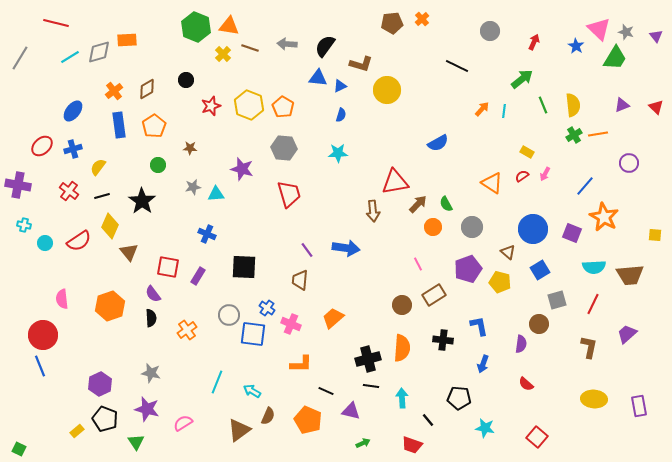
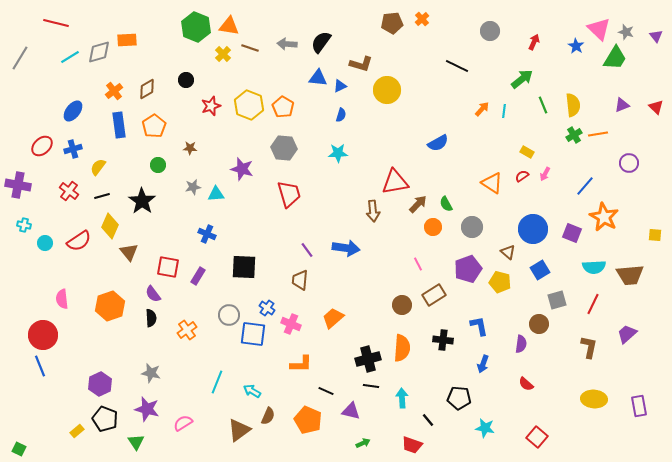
black semicircle at (325, 46): moved 4 px left, 4 px up
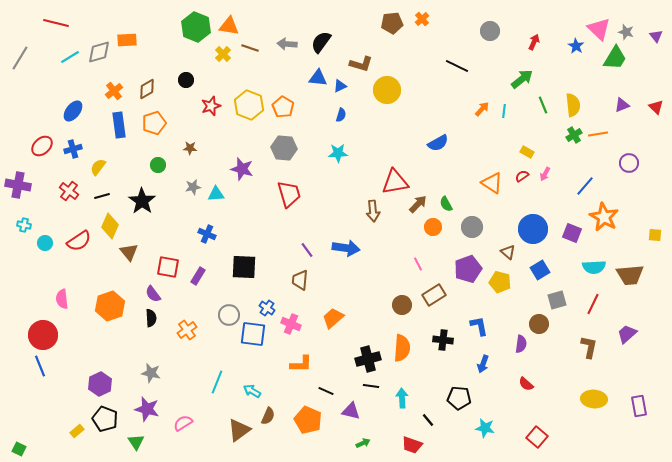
orange pentagon at (154, 126): moved 3 px up; rotated 15 degrees clockwise
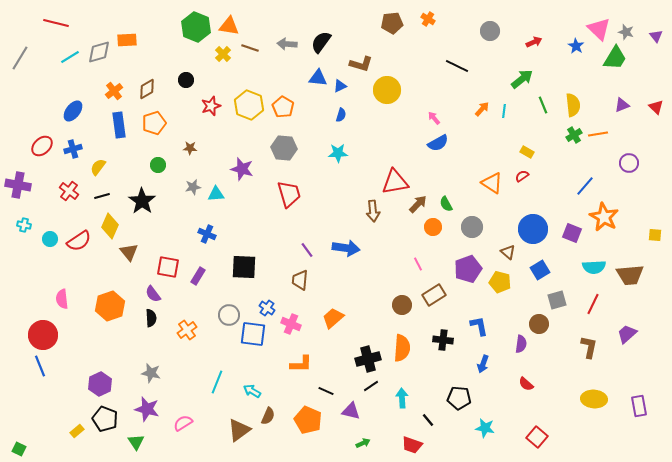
orange cross at (422, 19): moved 6 px right; rotated 16 degrees counterclockwise
red arrow at (534, 42): rotated 42 degrees clockwise
pink arrow at (545, 174): moved 111 px left, 56 px up; rotated 112 degrees clockwise
cyan circle at (45, 243): moved 5 px right, 4 px up
black line at (371, 386): rotated 42 degrees counterclockwise
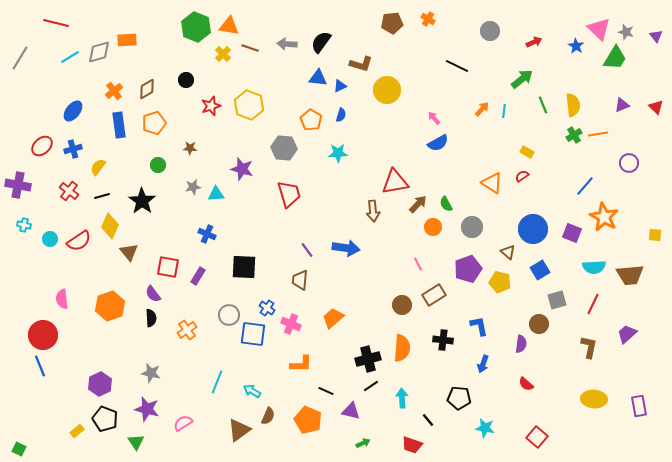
orange pentagon at (283, 107): moved 28 px right, 13 px down
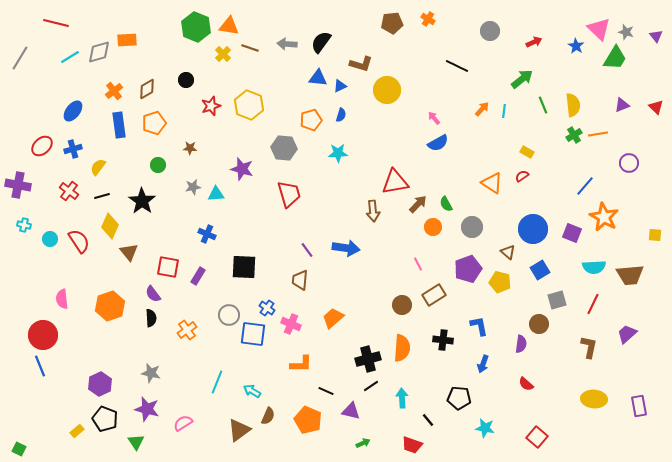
orange pentagon at (311, 120): rotated 25 degrees clockwise
red semicircle at (79, 241): rotated 90 degrees counterclockwise
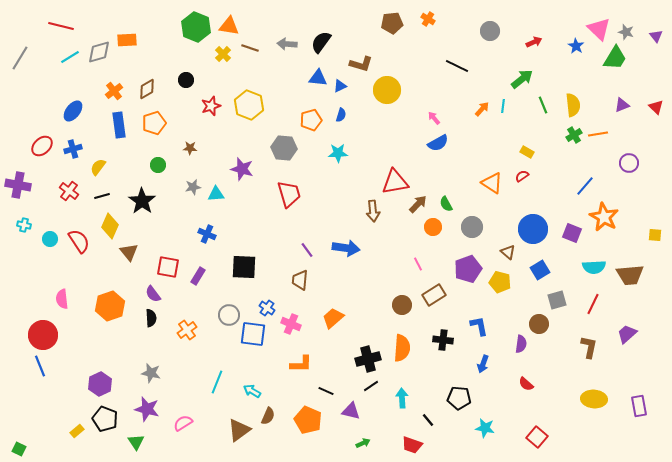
red line at (56, 23): moved 5 px right, 3 px down
cyan line at (504, 111): moved 1 px left, 5 px up
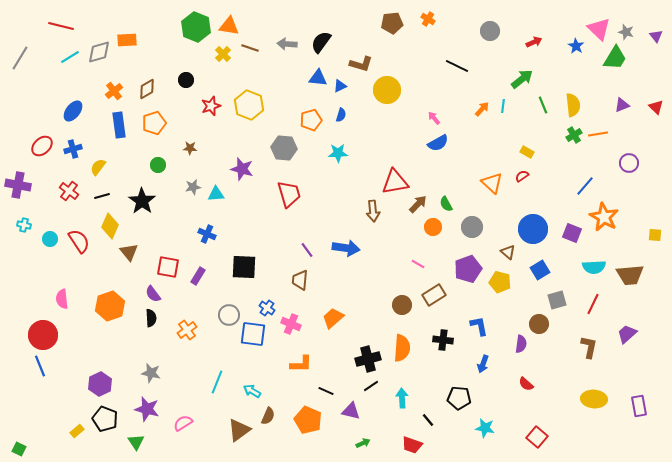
orange triangle at (492, 183): rotated 10 degrees clockwise
pink line at (418, 264): rotated 32 degrees counterclockwise
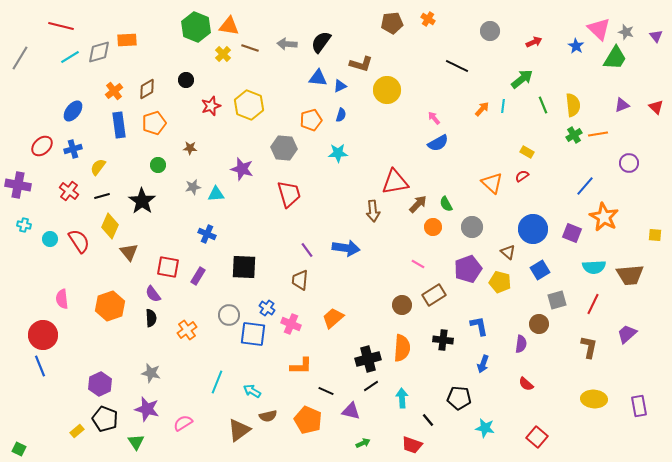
orange L-shape at (301, 364): moved 2 px down
brown semicircle at (268, 416): rotated 54 degrees clockwise
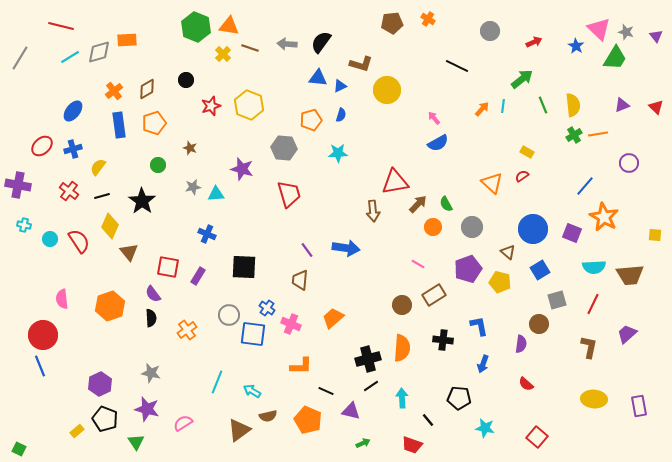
brown star at (190, 148): rotated 16 degrees clockwise
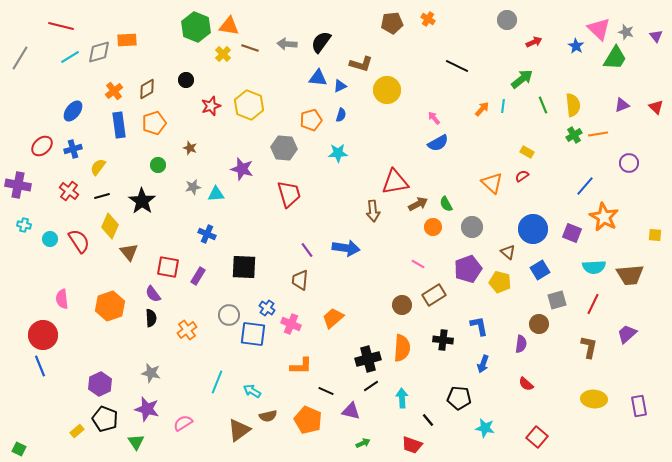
gray circle at (490, 31): moved 17 px right, 11 px up
brown arrow at (418, 204): rotated 18 degrees clockwise
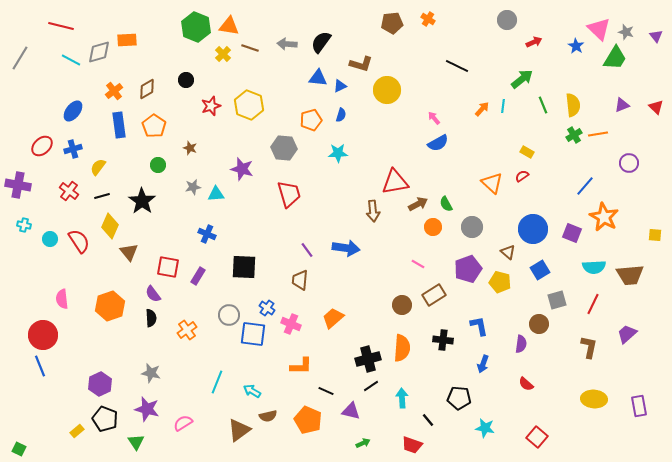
cyan line at (70, 57): moved 1 px right, 3 px down; rotated 60 degrees clockwise
orange pentagon at (154, 123): moved 3 px down; rotated 20 degrees counterclockwise
